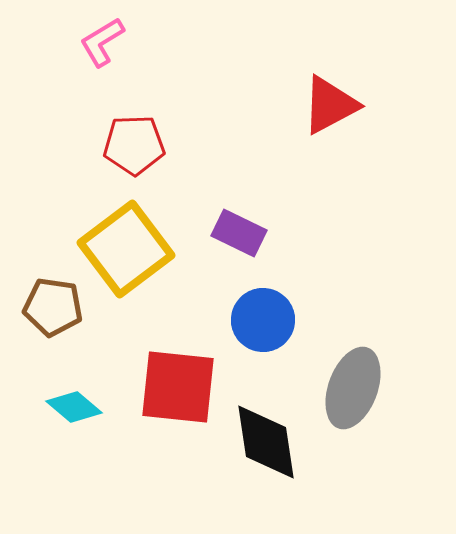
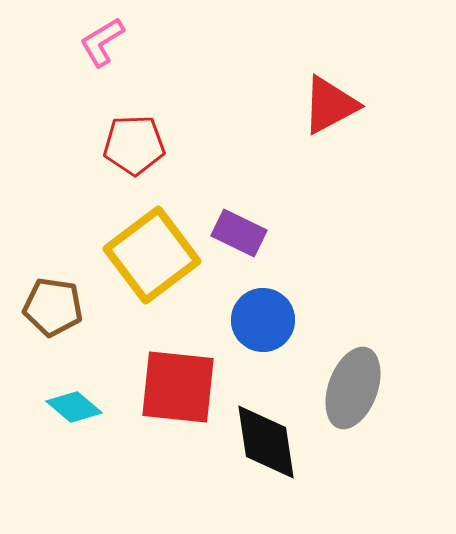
yellow square: moved 26 px right, 6 px down
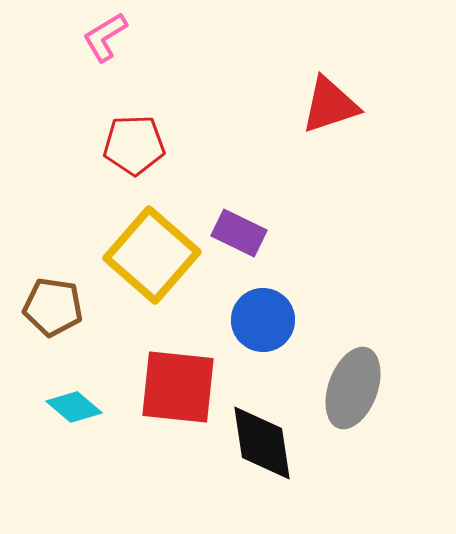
pink L-shape: moved 3 px right, 5 px up
red triangle: rotated 10 degrees clockwise
yellow square: rotated 12 degrees counterclockwise
black diamond: moved 4 px left, 1 px down
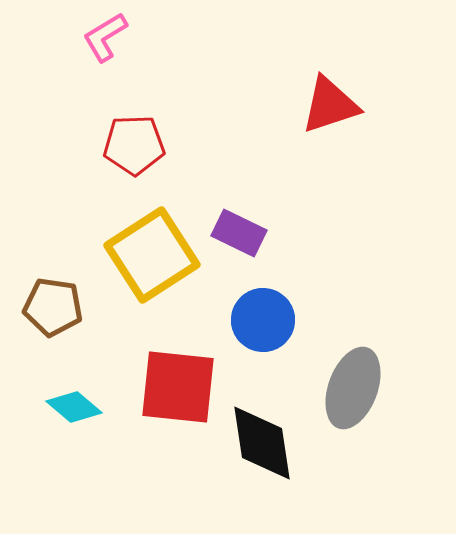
yellow square: rotated 16 degrees clockwise
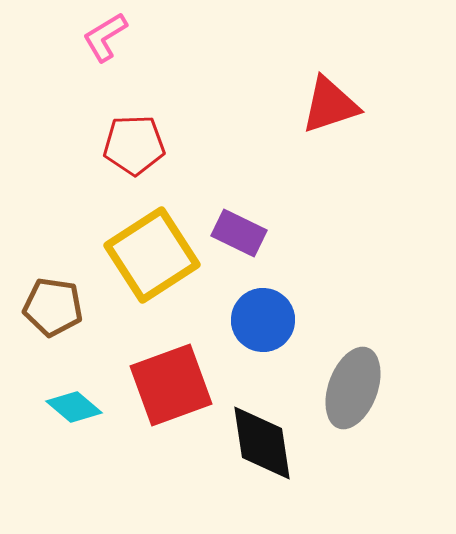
red square: moved 7 px left, 2 px up; rotated 26 degrees counterclockwise
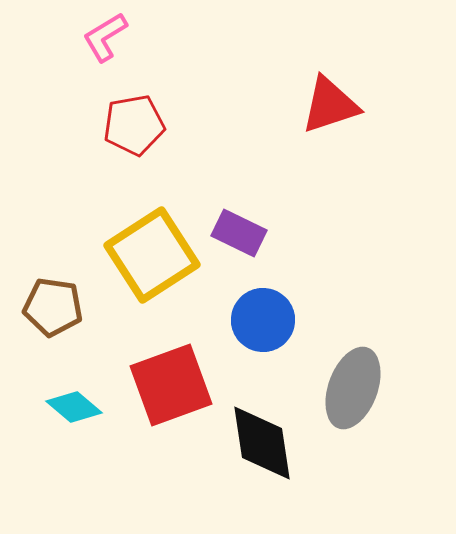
red pentagon: moved 20 px up; rotated 8 degrees counterclockwise
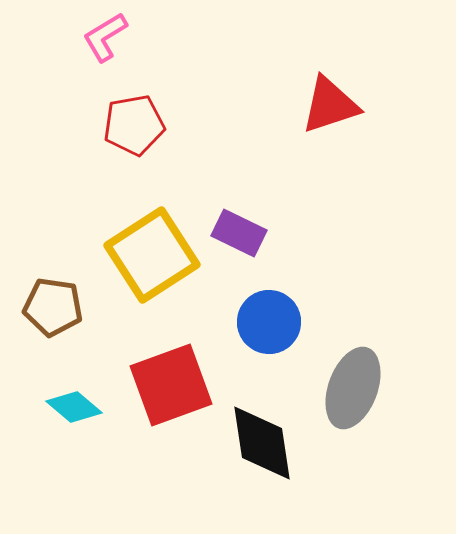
blue circle: moved 6 px right, 2 px down
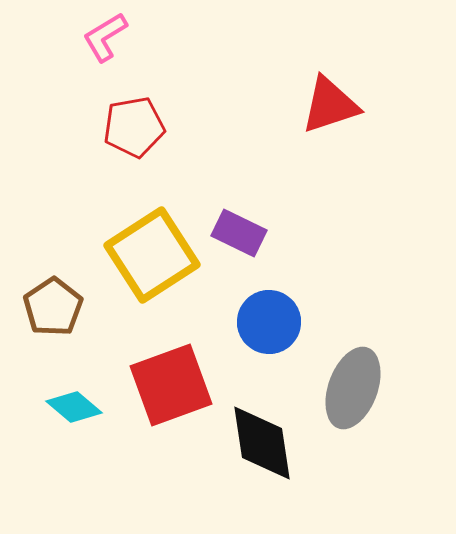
red pentagon: moved 2 px down
brown pentagon: rotated 30 degrees clockwise
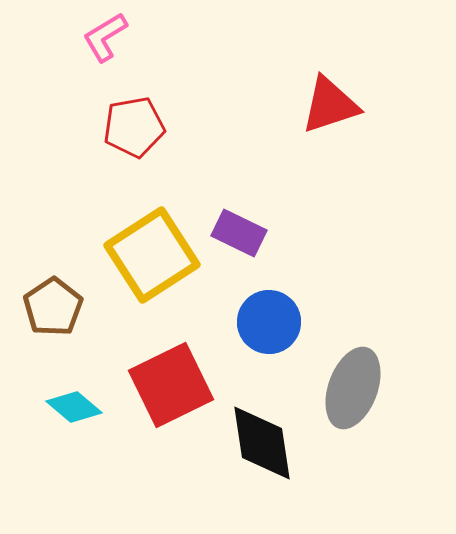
red square: rotated 6 degrees counterclockwise
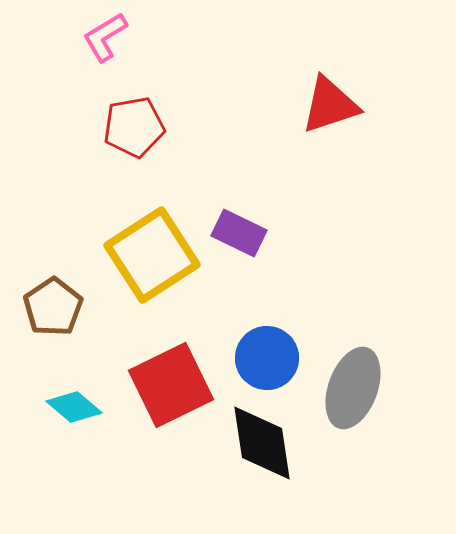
blue circle: moved 2 px left, 36 px down
